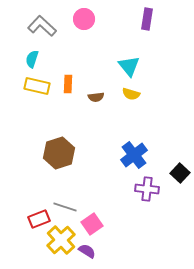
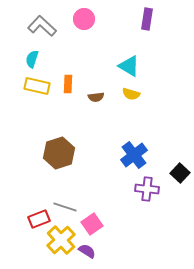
cyan triangle: rotated 20 degrees counterclockwise
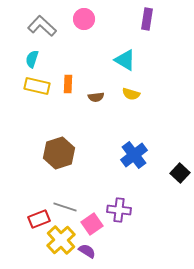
cyan triangle: moved 4 px left, 6 px up
purple cross: moved 28 px left, 21 px down
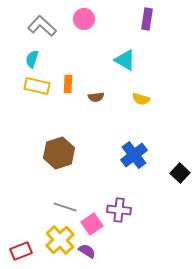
yellow semicircle: moved 10 px right, 5 px down
red rectangle: moved 18 px left, 32 px down
yellow cross: moved 1 px left
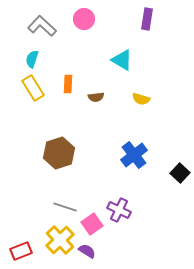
cyan triangle: moved 3 px left
yellow rectangle: moved 4 px left, 2 px down; rotated 45 degrees clockwise
purple cross: rotated 20 degrees clockwise
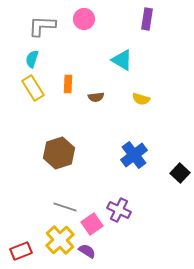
gray L-shape: rotated 40 degrees counterclockwise
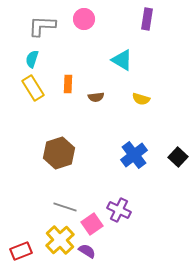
black square: moved 2 px left, 16 px up
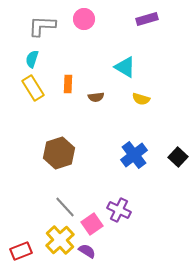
purple rectangle: rotated 65 degrees clockwise
cyan triangle: moved 3 px right, 7 px down
gray line: rotated 30 degrees clockwise
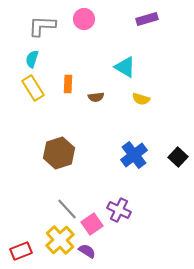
gray line: moved 2 px right, 2 px down
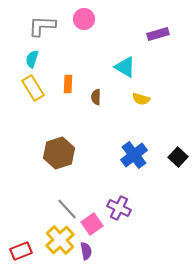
purple rectangle: moved 11 px right, 15 px down
brown semicircle: rotated 98 degrees clockwise
purple cross: moved 2 px up
purple semicircle: moved 1 px left; rotated 48 degrees clockwise
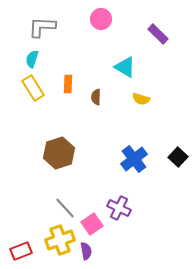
pink circle: moved 17 px right
gray L-shape: moved 1 px down
purple rectangle: rotated 60 degrees clockwise
blue cross: moved 4 px down
gray line: moved 2 px left, 1 px up
yellow cross: rotated 24 degrees clockwise
